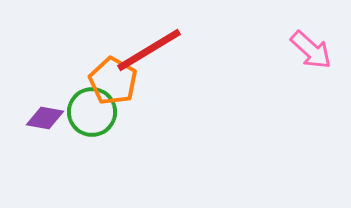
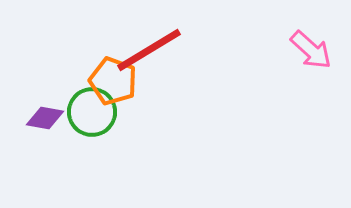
orange pentagon: rotated 9 degrees counterclockwise
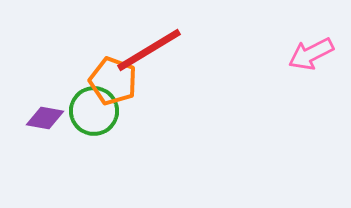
pink arrow: moved 4 px down; rotated 111 degrees clockwise
green circle: moved 2 px right, 1 px up
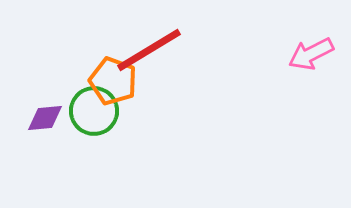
purple diamond: rotated 15 degrees counterclockwise
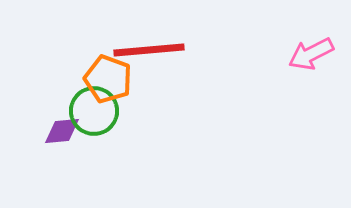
red line: rotated 26 degrees clockwise
orange pentagon: moved 5 px left, 2 px up
purple diamond: moved 17 px right, 13 px down
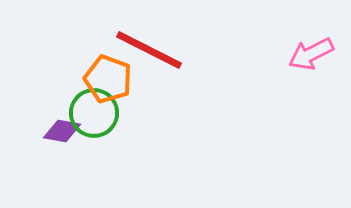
red line: rotated 32 degrees clockwise
green circle: moved 2 px down
purple diamond: rotated 15 degrees clockwise
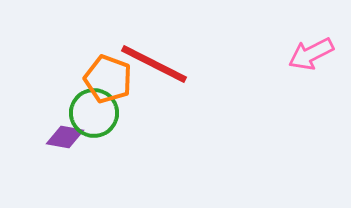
red line: moved 5 px right, 14 px down
purple diamond: moved 3 px right, 6 px down
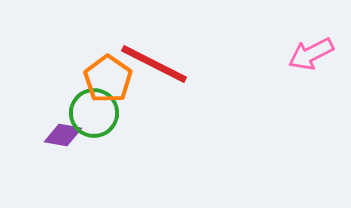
orange pentagon: rotated 15 degrees clockwise
purple diamond: moved 2 px left, 2 px up
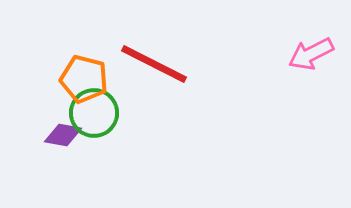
orange pentagon: moved 24 px left; rotated 21 degrees counterclockwise
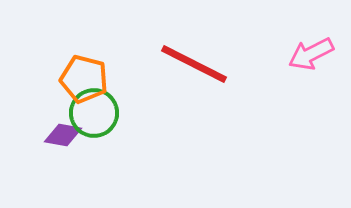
red line: moved 40 px right
